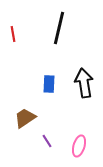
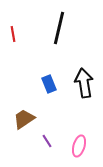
blue rectangle: rotated 24 degrees counterclockwise
brown trapezoid: moved 1 px left, 1 px down
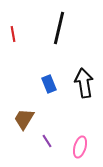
brown trapezoid: rotated 25 degrees counterclockwise
pink ellipse: moved 1 px right, 1 px down
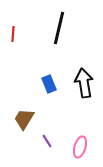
red line: rotated 14 degrees clockwise
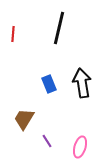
black arrow: moved 2 px left
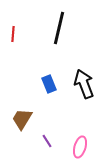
black arrow: moved 2 px right, 1 px down; rotated 12 degrees counterclockwise
brown trapezoid: moved 2 px left
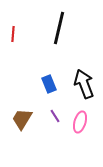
purple line: moved 8 px right, 25 px up
pink ellipse: moved 25 px up
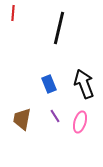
red line: moved 21 px up
brown trapezoid: rotated 20 degrees counterclockwise
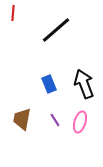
black line: moved 3 px left, 2 px down; rotated 36 degrees clockwise
purple line: moved 4 px down
